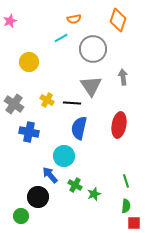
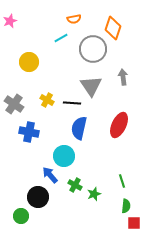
orange diamond: moved 5 px left, 8 px down
red ellipse: rotated 15 degrees clockwise
green line: moved 4 px left
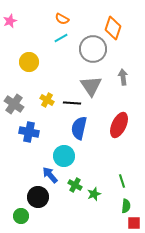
orange semicircle: moved 12 px left; rotated 40 degrees clockwise
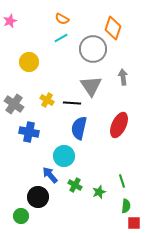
green star: moved 5 px right, 2 px up
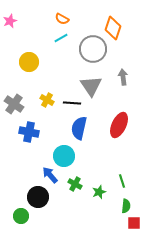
green cross: moved 1 px up
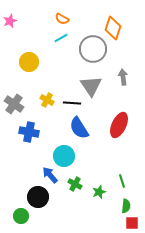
blue semicircle: rotated 45 degrees counterclockwise
red square: moved 2 px left
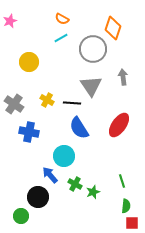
red ellipse: rotated 10 degrees clockwise
green star: moved 6 px left
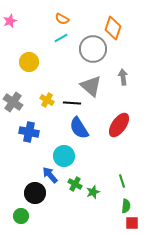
gray triangle: rotated 15 degrees counterclockwise
gray cross: moved 1 px left, 2 px up
black circle: moved 3 px left, 4 px up
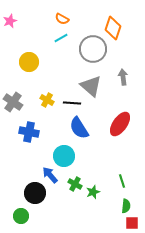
red ellipse: moved 1 px right, 1 px up
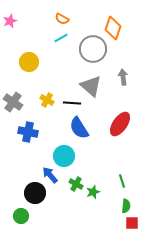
blue cross: moved 1 px left
green cross: moved 1 px right
